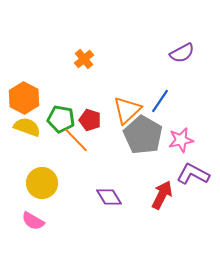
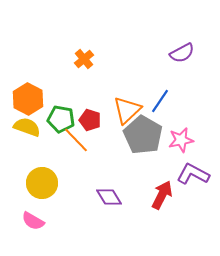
orange hexagon: moved 4 px right, 1 px down
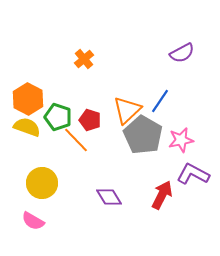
green pentagon: moved 3 px left, 2 px up; rotated 8 degrees clockwise
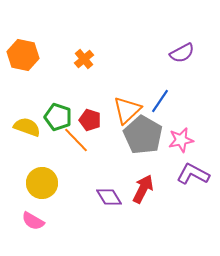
orange hexagon: moved 5 px left, 44 px up; rotated 16 degrees counterclockwise
red arrow: moved 19 px left, 6 px up
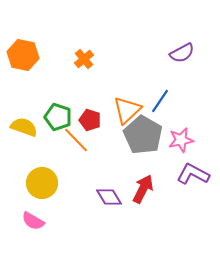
yellow semicircle: moved 3 px left
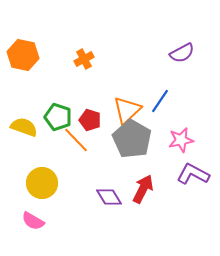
orange cross: rotated 12 degrees clockwise
gray pentagon: moved 11 px left, 4 px down
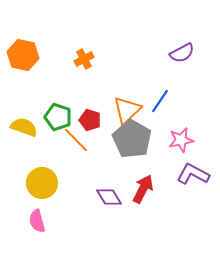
pink semicircle: moved 4 px right; rotated 45 degrees clockwise
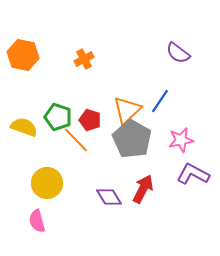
purple semicircle: moved 4 px left; rotated 65 degrees clockwise
yellow circle: moved 5 px right
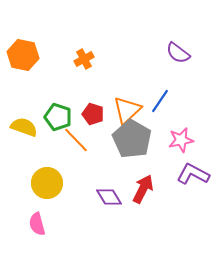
red pentagon: moved 3 px right, 6 px up
pink semicircle: moved 3 px down
